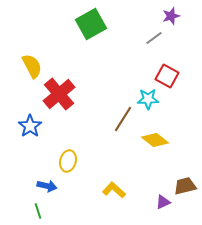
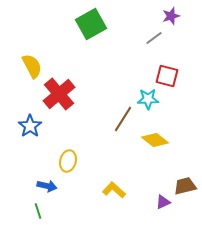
red square: rotated 15 degrees counterclockwise
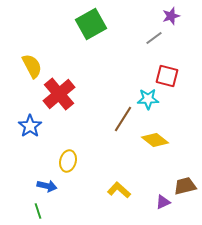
yellow L-shape: moved 5 px right
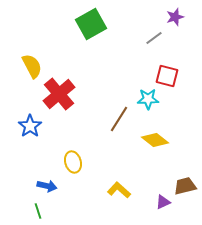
purple star: moved 4 px right, 1 px down
brown line: moved 4 px left
yellow ellipse: moved 5 px right, 1 px down; rotated 30 degrees counterclockwise
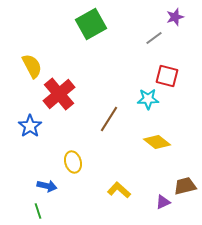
brown line: moved 10 px left
yellow diamond: moved 2 px right, 2 px down
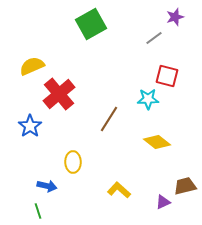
yellow semicircle: rotated 85 degrees counterclockwise
yellow ellipse: rotated 15 degrees clockwise
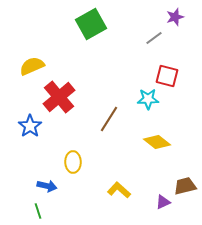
red cross: moved 3 px down
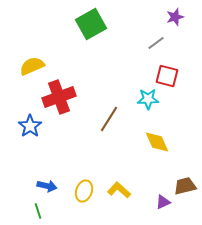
gray line: moved 2 px right, 5 px down
red cross: rotated 20 degrees clockwise
yellow diamond: rotated 28 degrees clockwise
yellow ellipse: moved 11 px right, 29 px down; rotated 20 degrees clockwise
